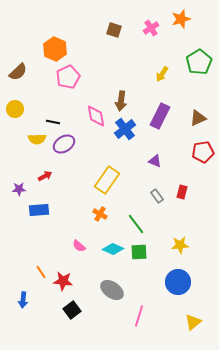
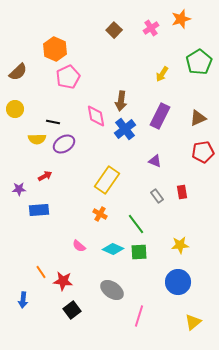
brown square: rotated 28 degrees clockwise
red rectangle: rotated 24 degrees counterclockwise
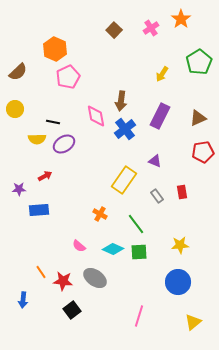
orange star: rotated 18 degrees counterclockwise
yellow rectangle: moved 17 px right
gray ellipse: moved 17 px left, 12 px up
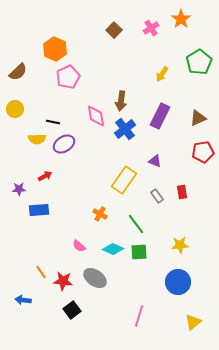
blue arrow: rotated 91 degrees clockwise
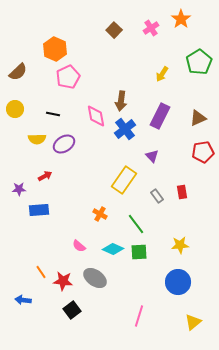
black line: moved 8 px up
purple triangle: moved 3 px left, 5 px up; rotated 24 degrees clockwise
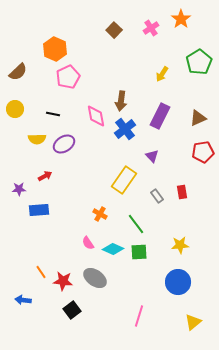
pink semicircle: moved 9 px right, 3 px up; rotated 16 degrees clockwise
